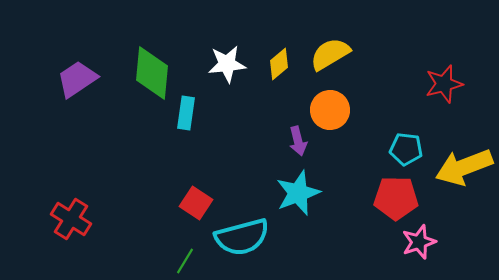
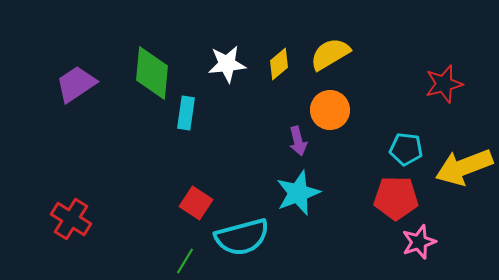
purple trapezoid: moved 1 px left, 5 px down
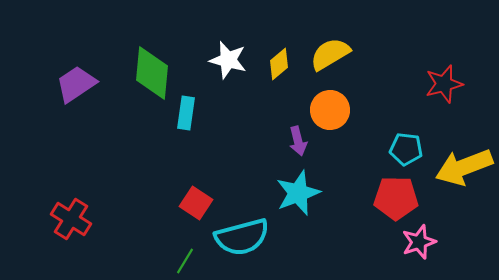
white star: moved 1 px right, 4 px up; rotated 21 degrees clockwise
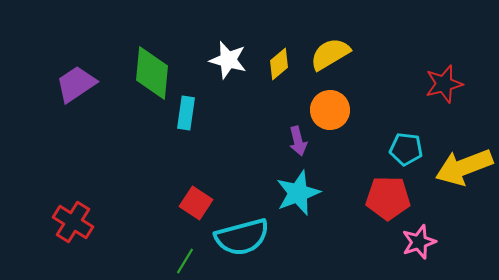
red pentagon: moved 8 px left
red cross: moved 2 px right, 3 px down
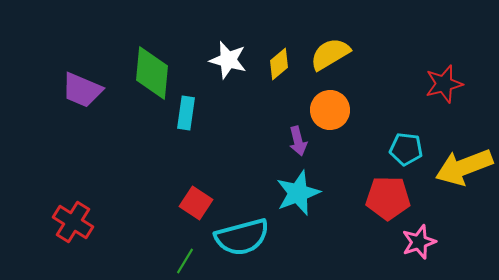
purple trapezoid: moved 6 px right, 6 px down; rotated 123 degrees counterclockwise
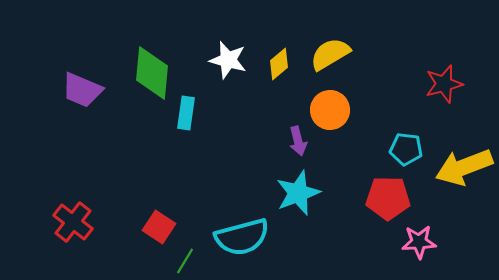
red square: moved 37 px left, 24 px down
red cross: rotated 6 degrees clockwise
pink star: rotated 16 degrees clockwise
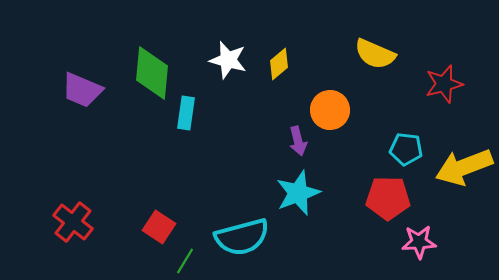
yellow semicircle: moved 45 px right; rotated 126 degrees counterclockwise
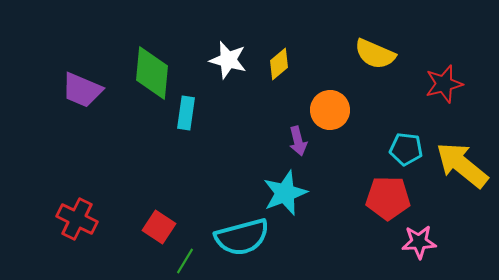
yellow arrow: moved 2 px left, 2 px up; rotated 60 degrees clockwise
cyan star: moved 13 px left
red cross: moved 4 px right, 3 px up; rotated 12 degrees counterclockwise
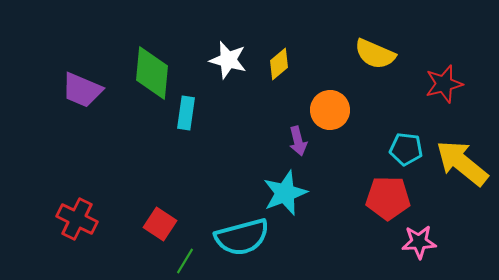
yellow arrow: moved 2 px up
red square: moved 1 px right, 3 px up
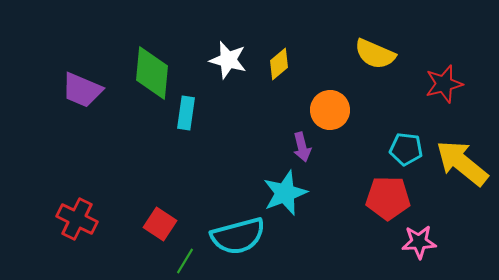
purple arrow: moved 4 px right, 6 px down
cyan semicircle: moved 4 px left, 1 px up
